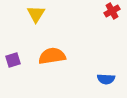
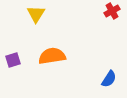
blue semicircle: moved 3 px right; rotated 60 degrees counterclockwise
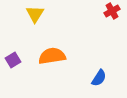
yellow triangle: moved 1 px left
purple square: rotated 14 degrees counterclockwise
blue semicircle: moved 10 px left, 1 px up
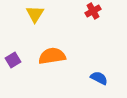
red cross: moved 19 px left
blue semicircle: rotated 96 degrees counterclockwise
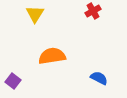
purple square: moved 21 px down; rotated 21 degrees counterclockwise
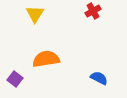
orange semicircle: moved 6 px left, 3 px down
purple square: moved 2 px right, 2 px up
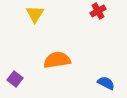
red cross: moved 5 px right
orange semicircle: moved 11 px right, 1 px down
blue semicircle: moved 7 px right, 5 px down
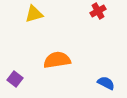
yellow triangle: moved 1 px left; rotated 42 degrees clockwise
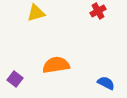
yellow triangle: moved 2 px right, 1 px up
orange semicircle: moved 1 px left, 5 px down
